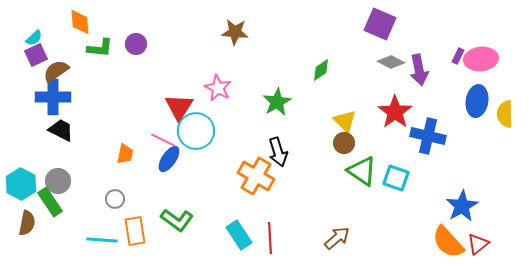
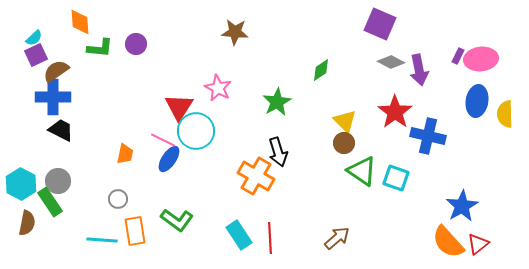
gray circle at (115, 199): moved 3 px right
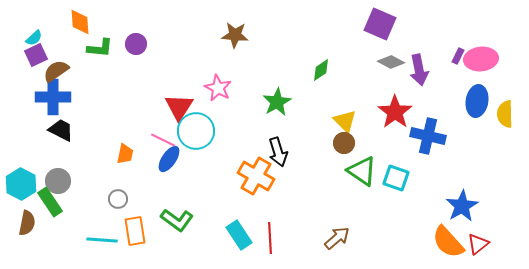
brown star at (235, 32): moved 3 px down
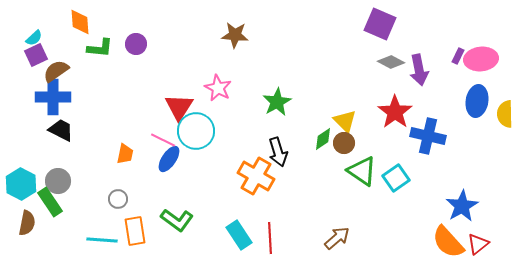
green diamond at (321, 70): moved 2 px right, 69 px down
cyan square at (396, 178): rotated 36 degrees clockwise
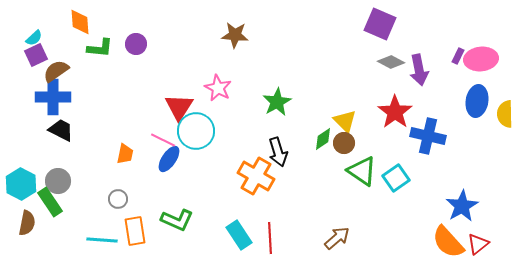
green L-shape at (177, 220): rotated 12 degrees counterclockwise
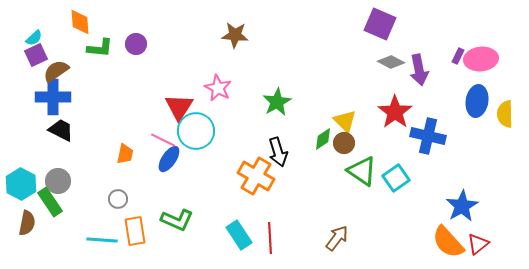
brown arrow at (337, 238): rotated 12 degrees counterclockwise
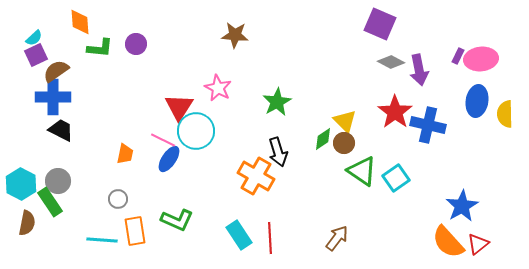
blue cross at (428, 136): moved 11 px up
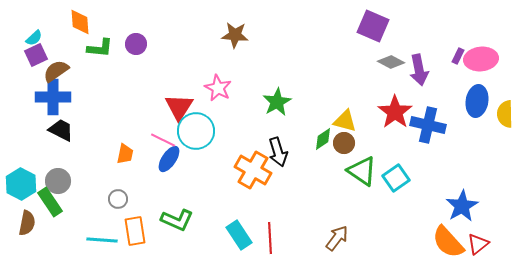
purple square at (380, 24): moved 7 px left, 2 px down
yellow triangle at (345, 121): rotated 30 degrees counterclockwise
orange cross at (256, 176): moved 3 px left, 6 px up
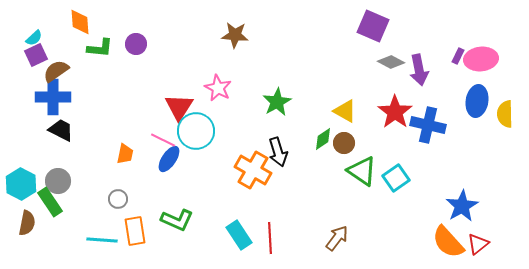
yellow triangle at (345, 121): moved 10 px up; rotated 15 degrees clockwise
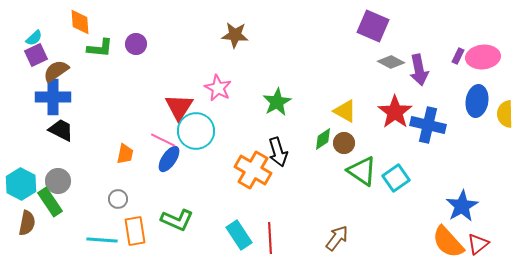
pink ellipse at (481, 59): moved 2 px right, 2 px up
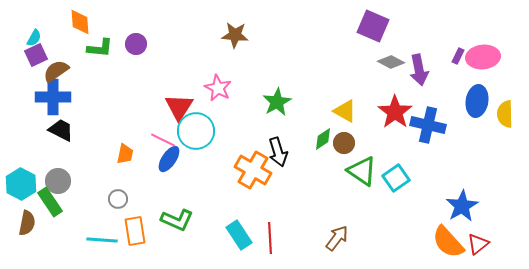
cyan semicircle at (34, 38): rotated 18 degrees counterclockwise
